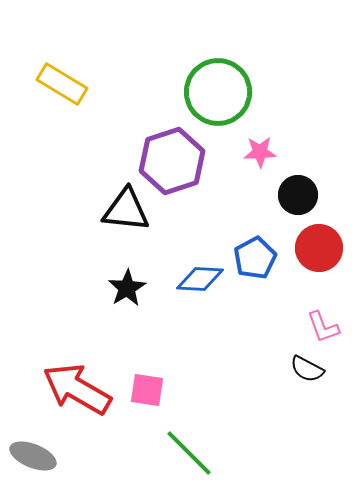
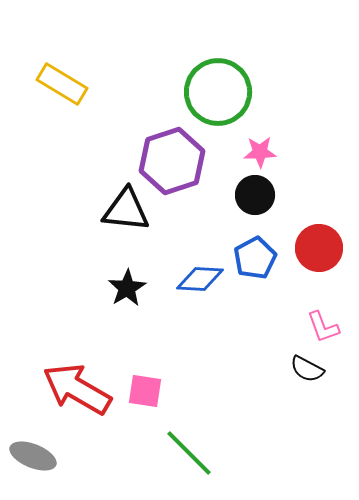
black circle: moved 43 px left
pink square: moved 2 px left, 1 px down
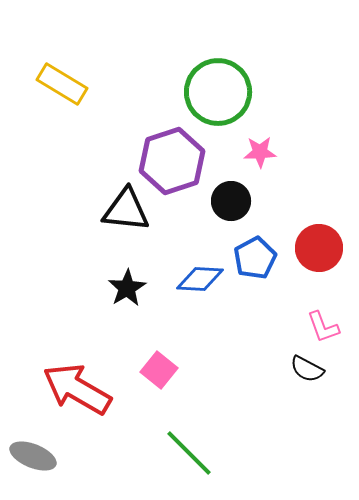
black circle: moved 24 px left, 6 px down
pink square: moved 14 px right, 21 px up; rotated 30 degrees clockwise
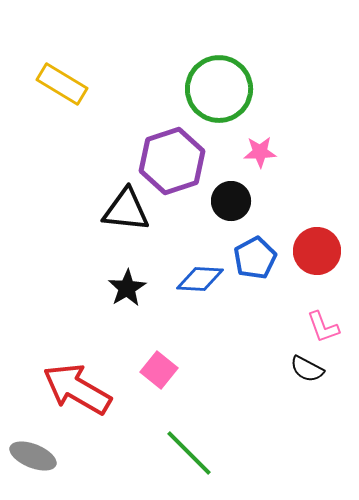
green circle: moved 1 px right, 3 px up
red circle: moved 2 px left, 3 px down
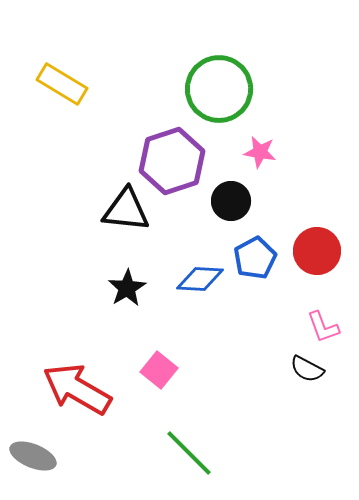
pink star: rotated 12 degrees clockwise
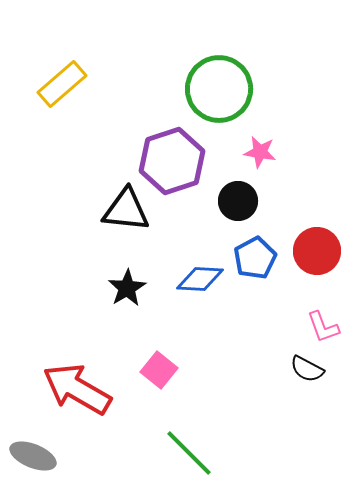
yellow rectangle: rotated 72 degrees counterclockwise
black circle: moved 7 px right
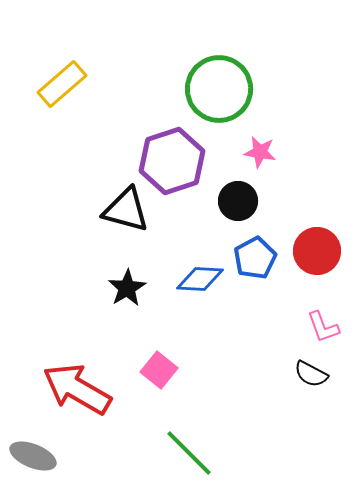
black triangle: rotated 9 degrees clockwise
black semicircle: moved 4 px right, 5 px down
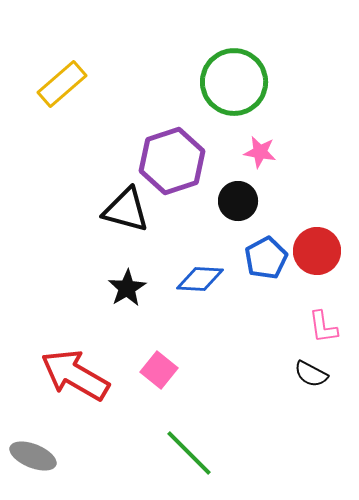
green circle: moved 15 px right, 7 px up
blue pentagon: moved 11 px right
pink L-shape: rotated 12 degrees clockwise
red arrow: moved 2 px left, 14 px up
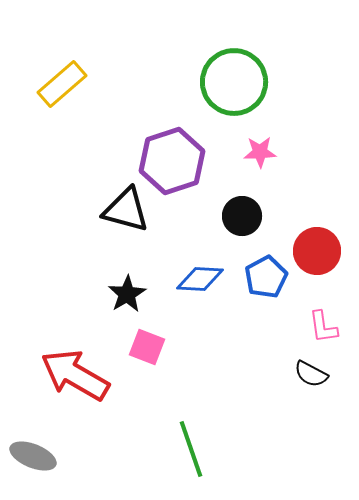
pink star: rotated 12 degrees counterclockwise
black circle: moved 4 px right, 15 px down
blue pentagon: moved 19 px down
black star: moved 6 px down
pink square: moved 12 px left, 23 px up; rotated 18 degrees counterclockwise
green line: moved 2 px right, 4 px up; rotated 26 degrees clockwise
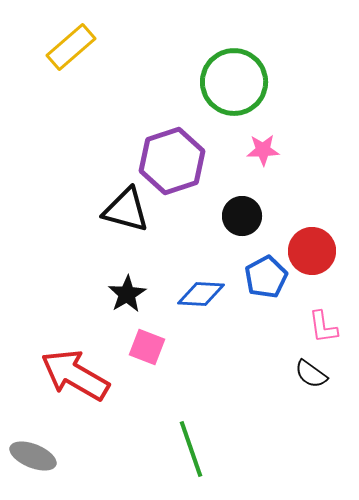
yellow rectangle: moved 9 px right, 37 px up
pink star: moved 3 px right, 2 px up
red circle: moved 5 px left
blue diamond: moved 1 px right, 15 px down
black semicircle: rotated 8 degrees clockwise
